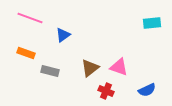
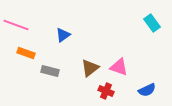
pink line: moved 14 px left, 7 px down
cyan rectangle: rotated 60 degrees clockwise
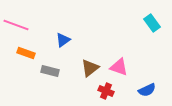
blue triangle: moved 5 px down
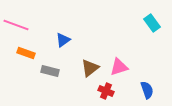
pink triangle: rotated 36 degrees counterclockwise
blue semicircle: rotated 84 degrees counterclockwise
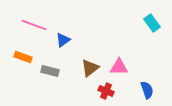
pink line: moved 18 px right
orange rectangle: moved 3 px left, 4 px down
pink triangle: rotated 18 degrees clockwise
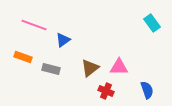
gray rectangle: moved 1 px right, 2 px up
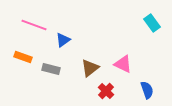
pink triangle: moved 4 px right, 3 px up; rotated 24 degrees clockwise
red cross: rotated 21 degrees clockwise
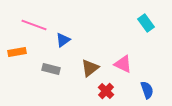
cyan rectangle: moved 6 px left
orange rectangle: moved 6 px left, 5 px up; rotated 30 degrees counterclockwise
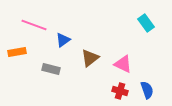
brown triangle: moved 10 px up
red cross: moved 14 px right; rotated 28 degrees counterclockwise
